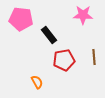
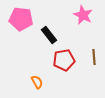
pink star: rotated 24 degrees clockwise
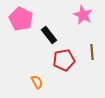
pink pentagon: rotated 20 degrees clockwise
brown line: moved 2 px left, 5 px up
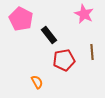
pink star: moved 1 px right, 1 px up
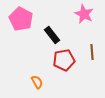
black rectangle: moved 3 px right
